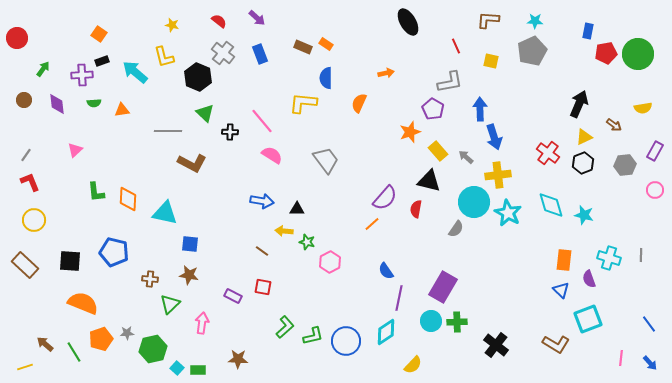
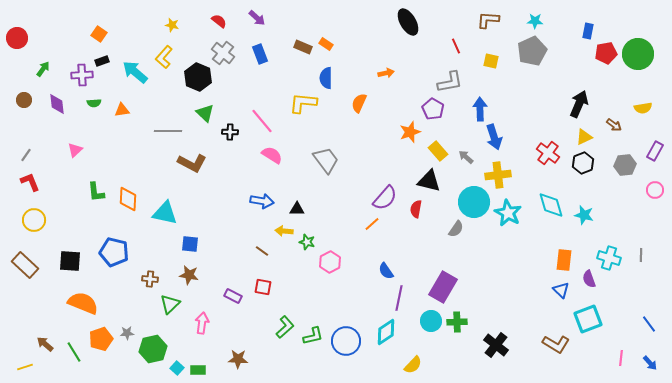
yellow L-shape at (164, 57): rotated 55 degrees clockwise
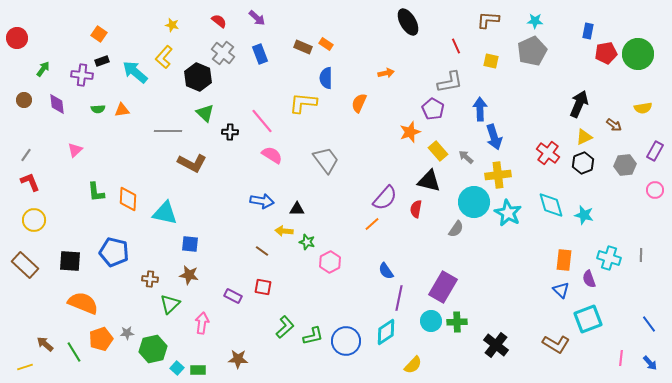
purple cross at (82, 75): rotated 10 degrees clockwise
green semicircle at (94, 103): moved 4 px right, 6 px down
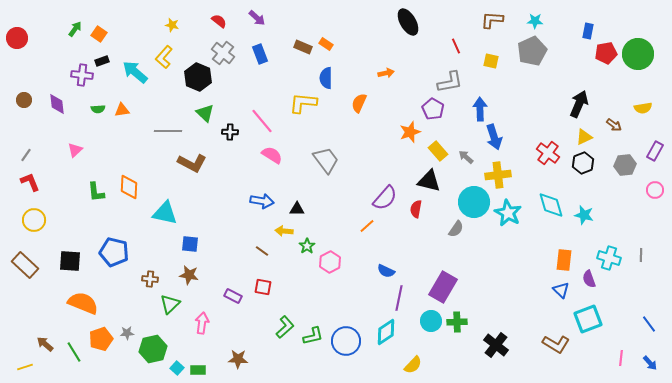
brown L-shape at (488, 20): moved 4 px right
green arrow at (43, 69): moved 32 px right, 40 px up
orange diamond at (128, 199): moved 1 px right, 12 px up
orange line at (372, 224): moved 5 px left, 2 px down
green star at (307, 242): moved 4 px down; rotated 21 degrees clockwise
blue semicircle at (386, 271): rotated 30 degrees counterclockwise
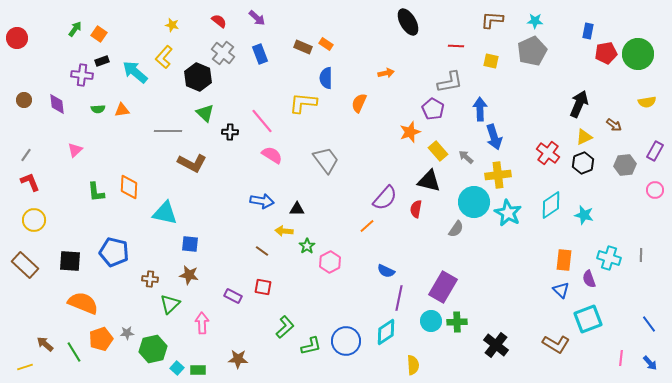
red line at (456, 46): rotated 63 degrees counterclockwise
yellow semicircle at (643, 108): moved 4 px right, 6 px up
cyan diamond at (551, 205): rotated 72 degrees clockwise
pink arrow at (202, 323): rotated 10 degrees counterclockwise
green L-shape at (313, 336): moved 2 px left, 10 px down
yellow semicircle at (413, 365): rotated 48 degrees counterclockwise
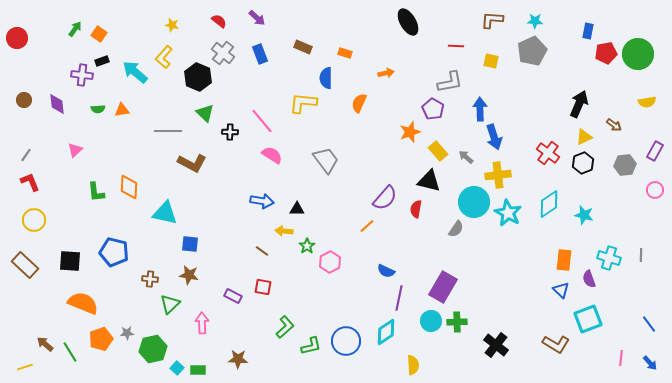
orange rectangle at (326, 44): moved 19 px right, 9 px down; rotated 16 degrees counterclockwise
cyan diamond at (551, 205): moved 2 px left, 1 px up
green line at (74, 352): moved 4 px left
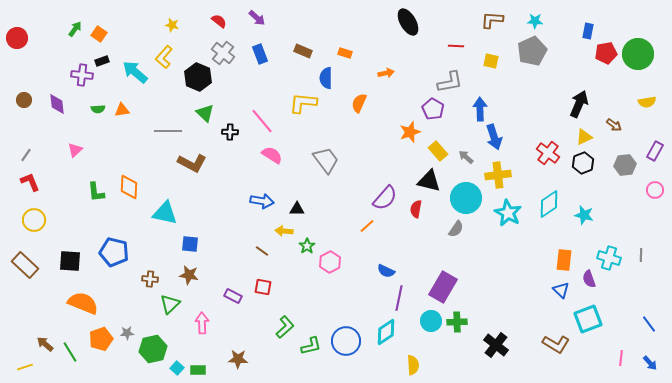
brown rectangle at (303, 47): moved 4 px down
cyan circle at (474, 202): moved 8 px left, 4 px up
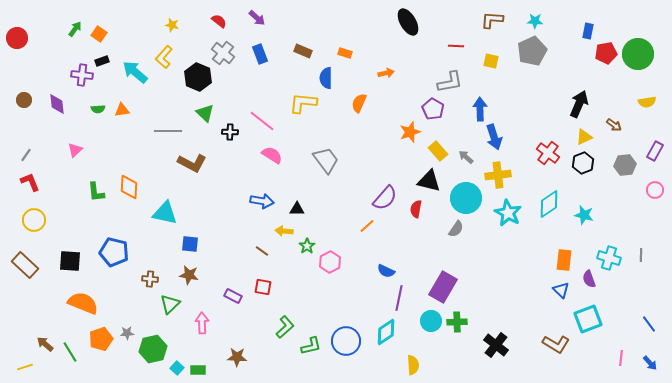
pink line at (262, 121): rotated 12 degrees counterclockwise
brown star at (238, 359): moved 1 px left, 2 px up
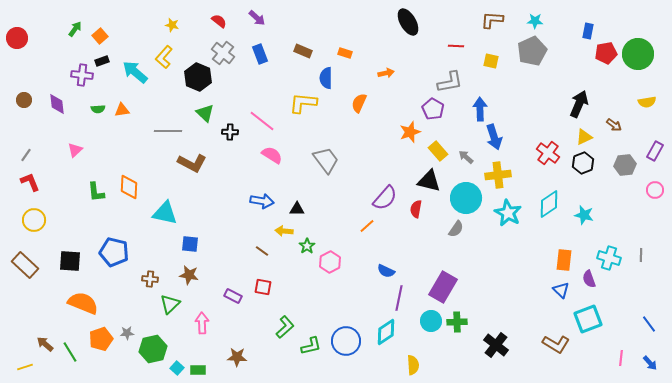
orange square at (99, 34): moved 1 px right, 2 px down; rotated 14 degrees clockwise
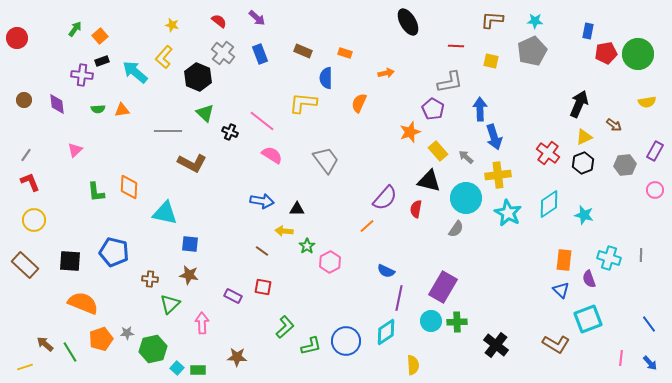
black cross at (230, 132): rotated 21 degrees clockwise
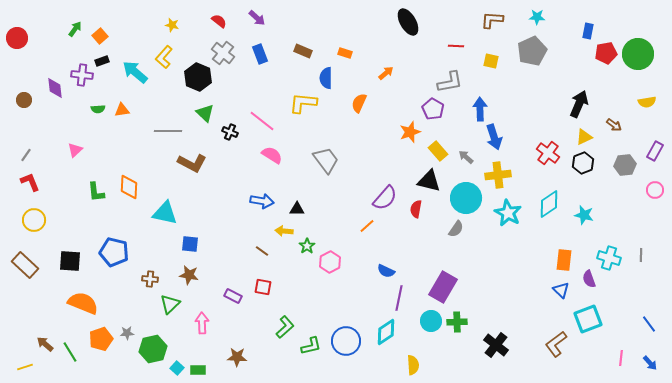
cyan star at (535, 21): moved 2 px right, 4 px up
orange arrow at (386, 73): rotated 28 degrees counterclockwise
purple diamond at (57, 104): moved 2 px left, 16 px up
brown L-shape at (556, 344): rotated 112 degrees clockwise
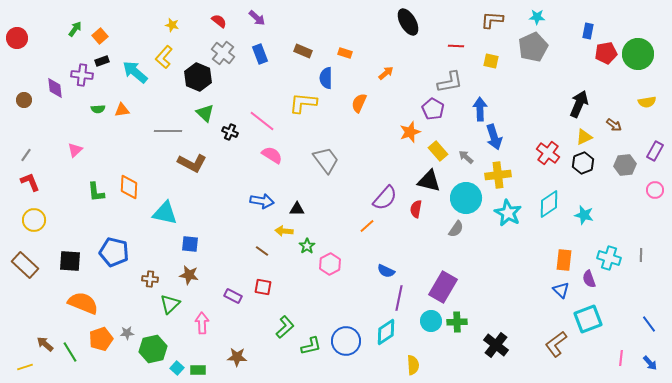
gray pentagon at (532, 51): moved 1 px right, 4 px up
pink hexagon at (330, 262): moved 2 px down
